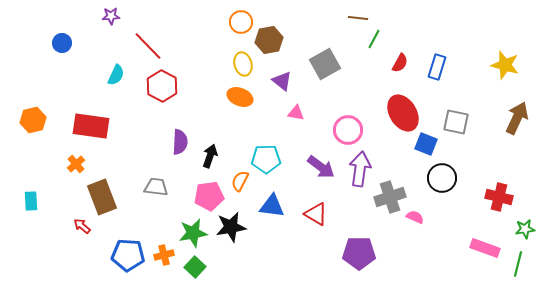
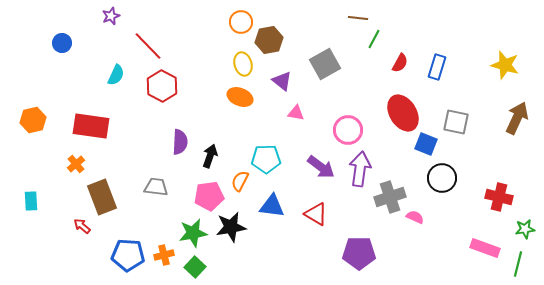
purple star at (111, 16): rotated 18 degrees counterclockwise
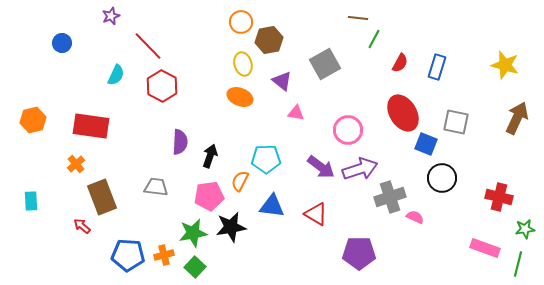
purple arrow at (360, 169): rotated 64 degrees clockwise
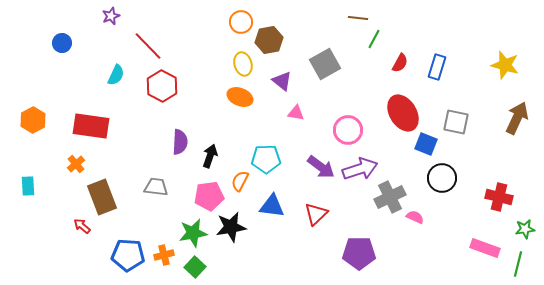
orange hexagon at (33, 120): rotated 15 degrees counterclockwise
gray cross at (390, 197): rotated 8 degrees counterclockwise
cyan rectangle at (31, 201): moved 3 px left, 15 px up
red triangle at (316, 214): rotated 45 degrees clockwise
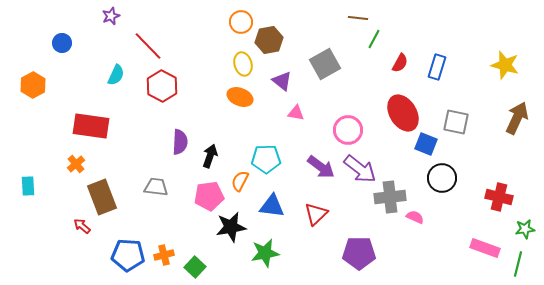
orange hexagon at (33, 120): moved 35 px up
purple arrow at (360, 169): rotated 56 degrees clockwise
gray cross at (390, 197): rotated 20 degrees clockwise
green star at (193, 233): moved 72 px right, 20 px down
